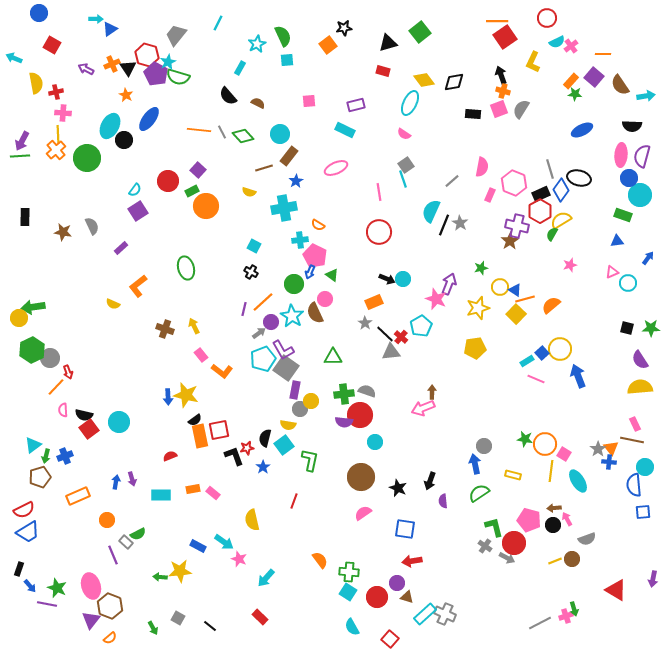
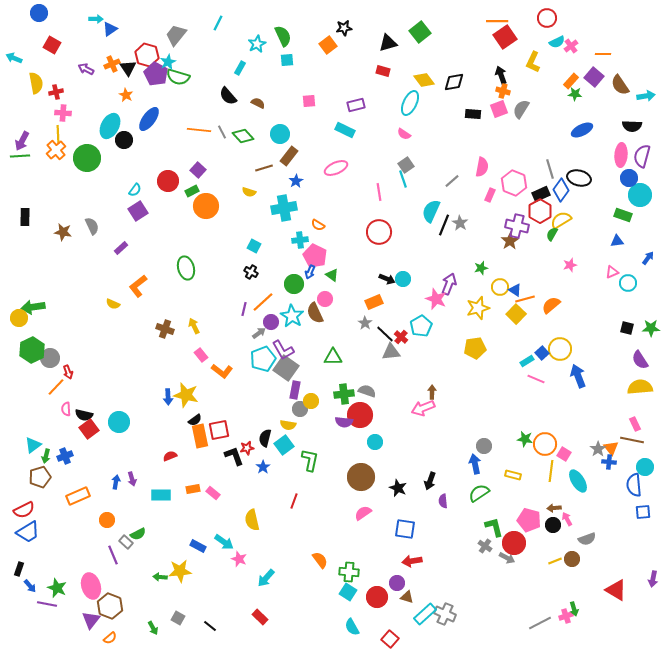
pink semicircle at (63, 410): moved 3 px right, 1 px up
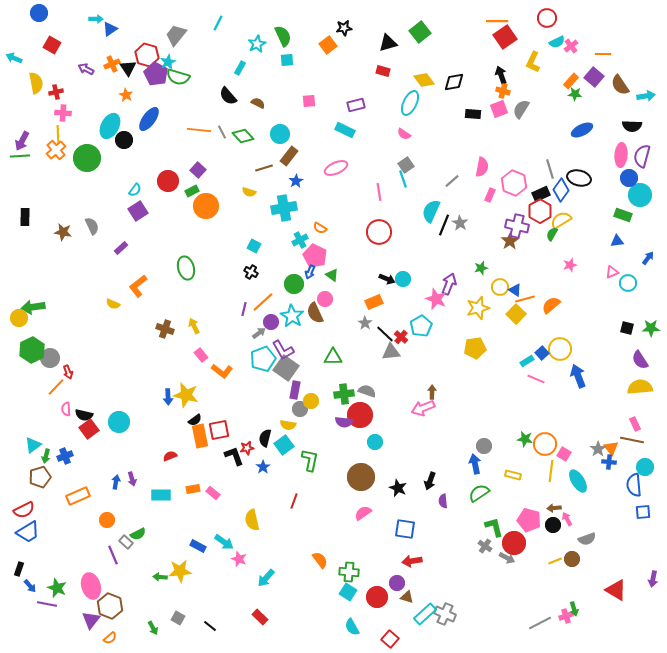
orange semicircle at (318, 225): moved 2 px right, 3 px down
cyan cross at (300, 240): rotated 21 degrees counterclockwise
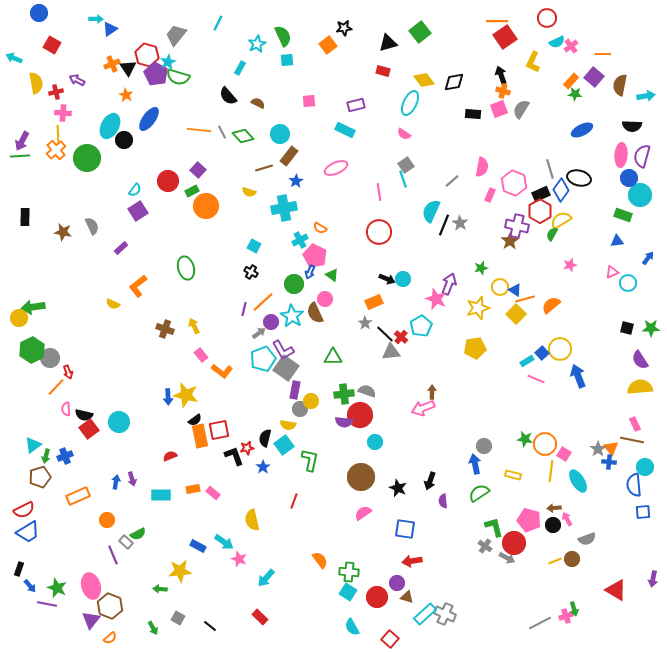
purple arrow at (86, 69): moved 9 px left, 11 px down
brown semicircle at (620, 85): rotated 45 degrees clockwise
green arrow at (160, 577): moved 12 px down
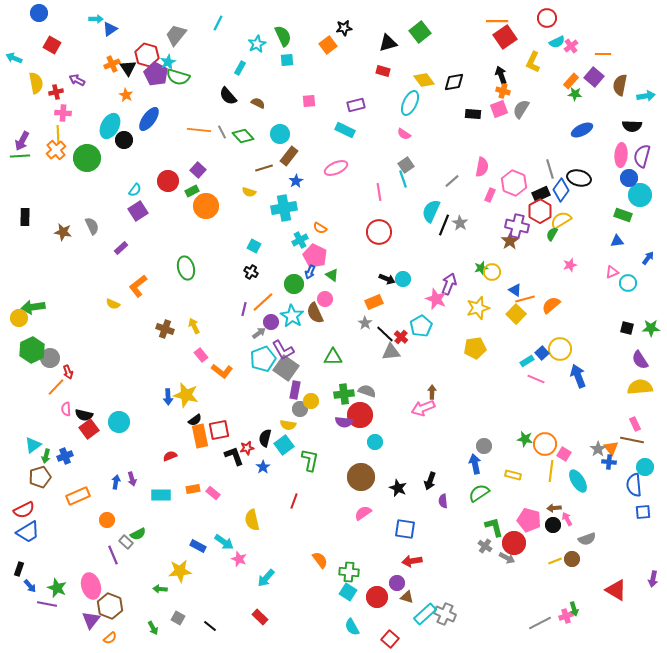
yellow circle at (500, 287): moved 8 px left, 15 px up
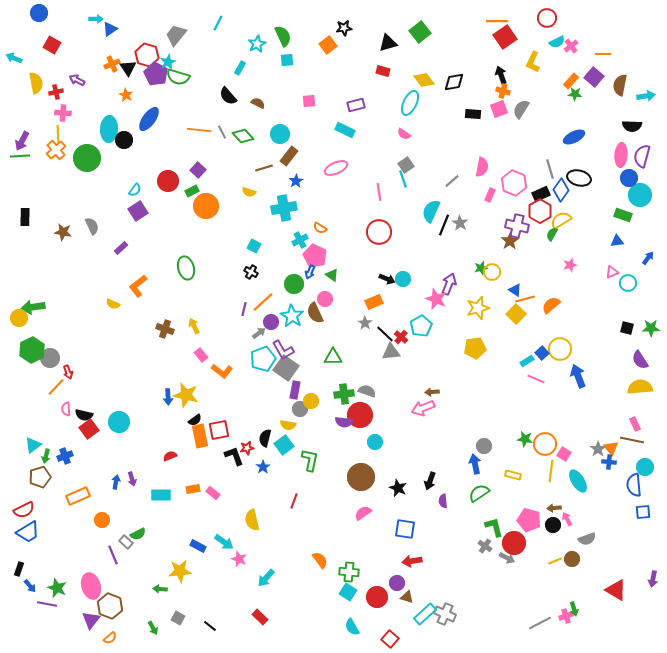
cyan ellipse at (110, 126): moved 1 px left, 3 px down; rotated 25 degrees counterclockwise
blue ellipse at (582, 130): moved 8 px left, 7 px down
brown arrow at (432, 392): rotated 96 degrees counterclockwise
orange circle at (107, 520): moved 5 px left
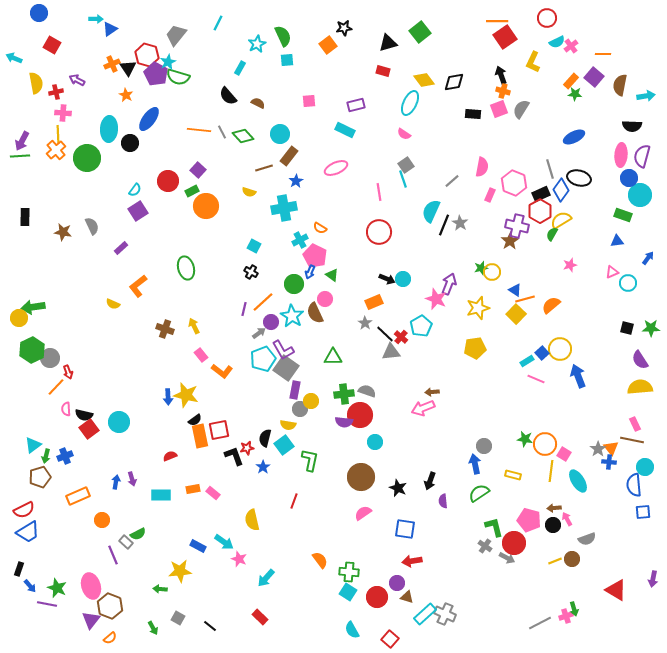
black circle at (124, 140): moved 6 px right, 3 px down
cyan semicircle at (352, 627): moved 3 px down
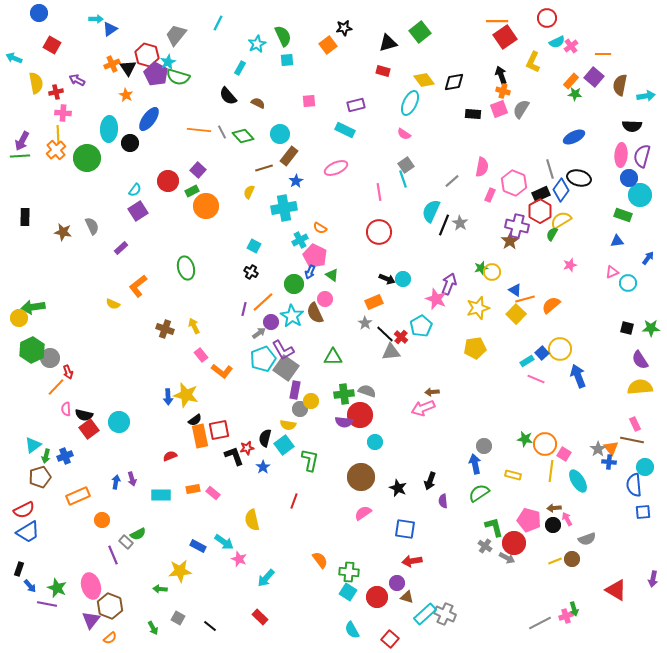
yellow semicircle at (249, 192): rotated 96 degrees clockwise
